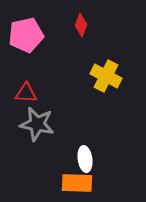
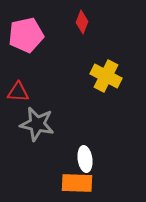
red diamond: moved 1 px right, 3 px up
red triangle: moved 8 px left, 1 px up
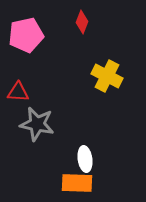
yellow cross: moved 1 px right
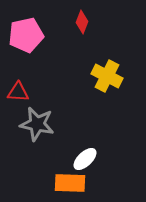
white ellipse: rotated 55 degrees clockwise
orange rectangle: moved 7 px left
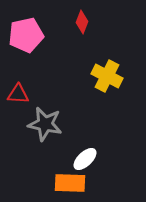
red triangle: moved 2 px down
gray star: moved 8 px right
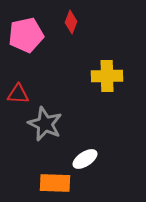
red diamond: moved 11 px left
yellow cross: rotated 28 degrees counterclockwise
gray star: rotated 12 degrees clockwise
white ellipse: rotated 10 degrees clockwise
orange rectangle: moved 15 px left
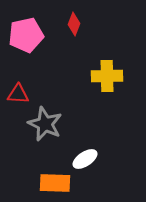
red diamond: moved 3 px right, 2 px down
